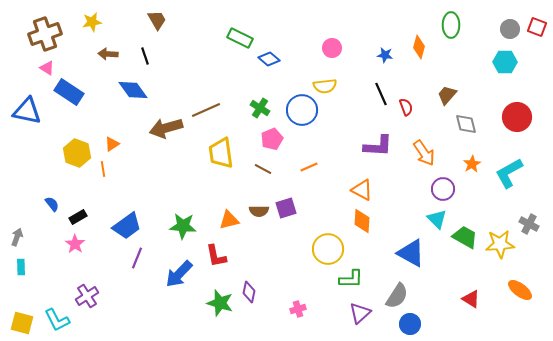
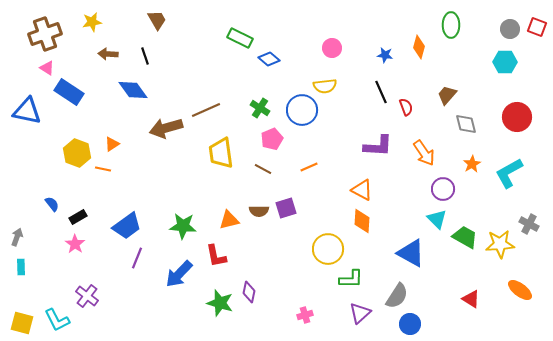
black line at (381, 94): moved 2 px up
orange line at (103, 169): rotated 70 degrees counterclockwise
purple cross at (87, 296): rotated 20 degrees counterclockwise
pink cross at (298, 309): moved 7 px right, 6 px down
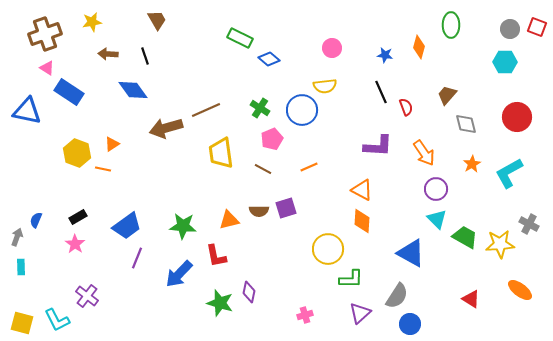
purple circle at (443, 189): moved 7 px left
blue semicircle at (52, 204): moved 16 px left, 16 px down; rotated 119 degrees counterclockwise
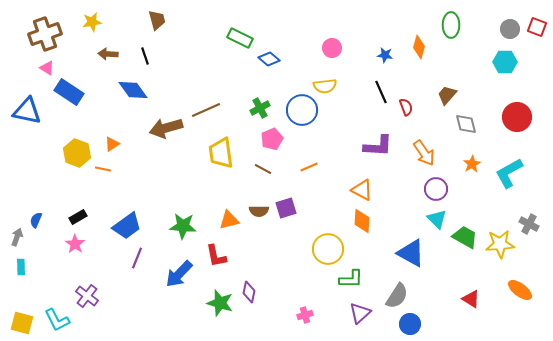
brown trapezoid at (157, 20): rotated 15 degrees clockwise
green cross at (260, 108): rotated 30 degrees clockwise
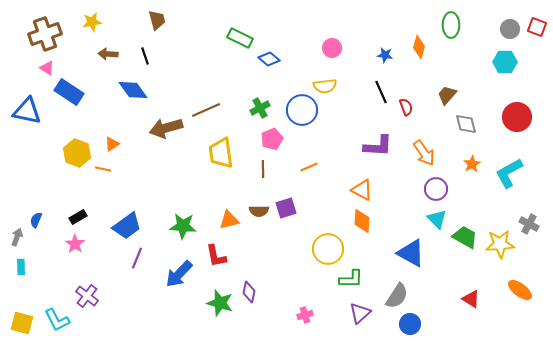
brown line at (263, 169): rotated 60 degrees clockwise
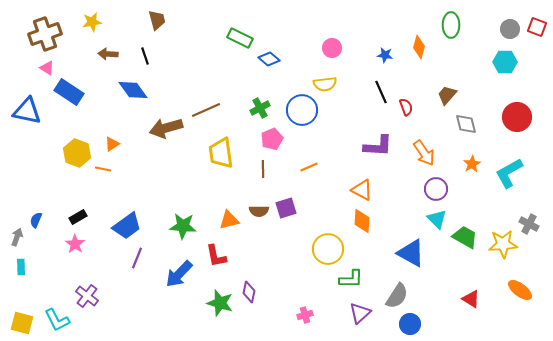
yellow semicircle at (325, 86): moved 2 px up
yellow star at (500, 244): moved 3 px right
